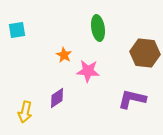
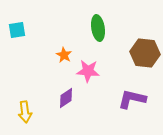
purple diamond: moved 9 px right
yellow arrow: rotated 20 degrees counterclockwise
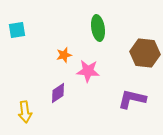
orange star: rotated 28 degrees clockwise
purple diamond: moved 8 px left, 5 px up
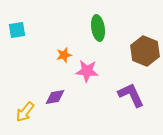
brown hexagon: moved 2 px up; rotated 16 degrees clockwise
pink star: moved 1 px left
purple diamond: moved 3 px left, 4 px down; rotated 25 degrees clockwise
purple L-shape: moved 1 px left, 4 px up; rotated 52 degrees clockwise
yellow arrow: rotated 45 degrees clockwise
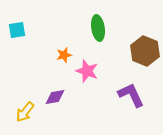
pink star: rotated 15 degrees clockwise
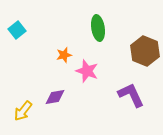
cyan square: rotated 30 degrees counterclockwise
yellow arrow: moved 2 px left, 1 px up
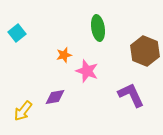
cyan square: moved 3 px down
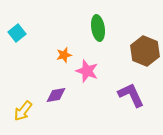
purple diamond: moved 1 px right, 2 px up
